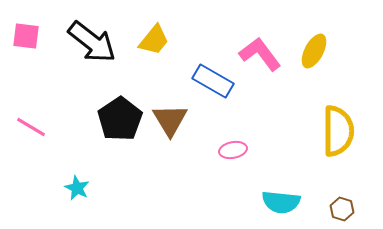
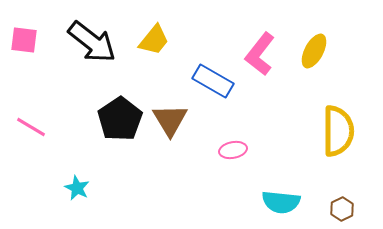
pink square: moved 2 px left, 4 px down
pink L-shape: rotated 105 degrees counterclockwise
brown hexagon: rotated 15 degrees clockwise
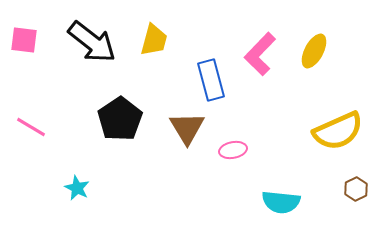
yellow trapezoid: rotated 24 degrees counterclockwise
pink L-shape: rotated 6 degrees clockwise
blue rectangle: moved 2 px left, 1 px up; rotated 45 degrees clockwise
brown triangle: moved 17 px right, 8 px down
yellow semicircle: rotated 66 degrees clockwise
brown hexagon: moved 14 px right, 20 px up
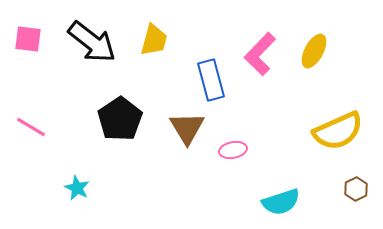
pink square: moved 4 px right, 1 px up
cyan semicircle: rotated 24 degrees counterclockwise
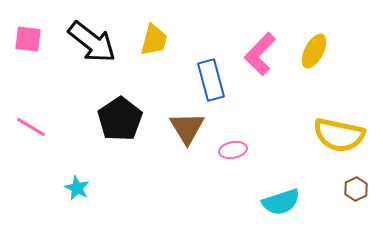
yellow semicircle: moved 1 px right, 4 px down; rotated 36 degrees clockwise
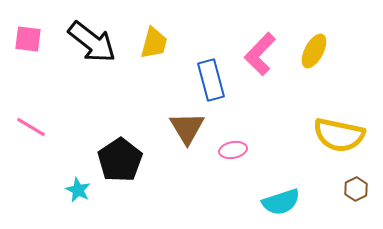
yellow trapezoid: moved 3 px down
black pentagon: moved 41 px down
cyan star: moved 1 px right, 2 px down
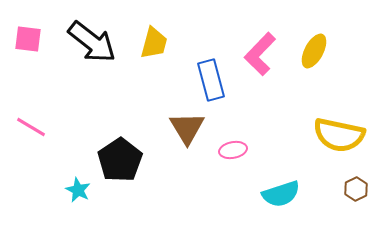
cyan semicircle: moved 8 px up
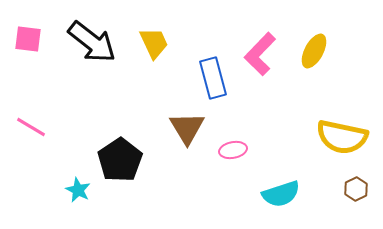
yellow trapezoid: rotated 40 degrees counterclockwise
blue rectangle: moved 2 px right, 2 px up
yellow semicircle: moved 3 px right, 2 px down
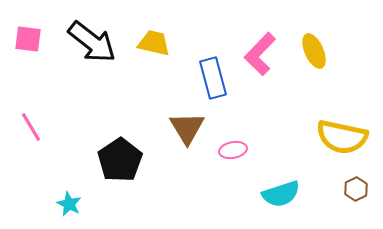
yellow trapezoid: rotated 52 degrees counterclockwise
yellow ellipse: rotated 52 degrees counterclockwise
pink line: rotated 28 degrees clockwise
cyan star: moved 9 px left, 14 px down
